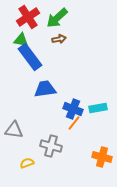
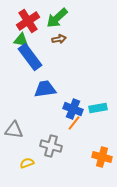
red cross: moved 4 px down
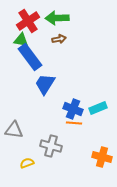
green arrow: rotated 40 degrees clockwise
blue trapezoid: moved 5 px up; rotated 50 degrees counterclockwise
cyan rectangle: rotated 12 degrees counterclockwise
orange line: rotated 56 degrees clockwise
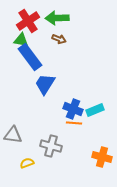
brown arrow: rotated 32 degrees clockwise
cyan rectangle: moved 3 px left, 2 px down
gray triangle: moved 1 px left, 5 px down
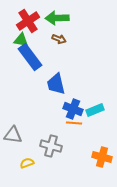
blue trapezoid: moved 11 px right; rotated 45 degrees counterclockwise
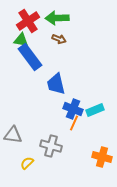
orange line: rotated 70 degrees counterclockwise
yellow semicircle: rotated 24 degrees counterclockwise
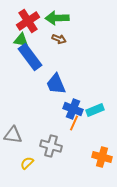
blue trapezoid: rotated 10 degrees counterclockwise
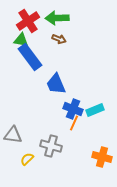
yellow semicircle: moved 4 px up
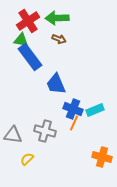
gray cross: moved 6 px left, 15 px up
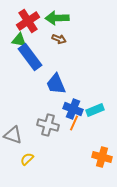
green triangle: moved 2 px left
gray cross: moved 3 px right, 6 px up
gray triangle: rotated 12 degrees clockwise
